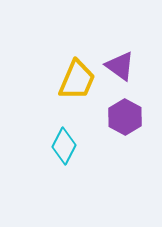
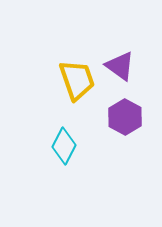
yellow trapezoid: rotated 42 degrees counterclockwise
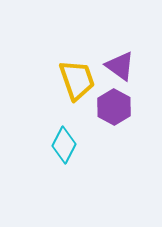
purple hexagon: moved 11 px left, 10 px up
cyan diamond: moved 1 px up
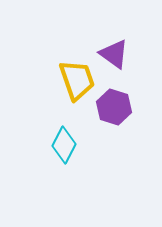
purple triangle: moved 6 px left, 12 px up
purple hexagon: rotated 12 degrees counterclockwise
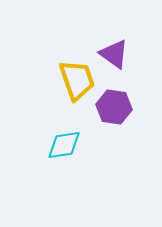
purple hexagon: rotated 8 degrees counterclockwise
cyan diamond: rotated 54 degrees clockwise
